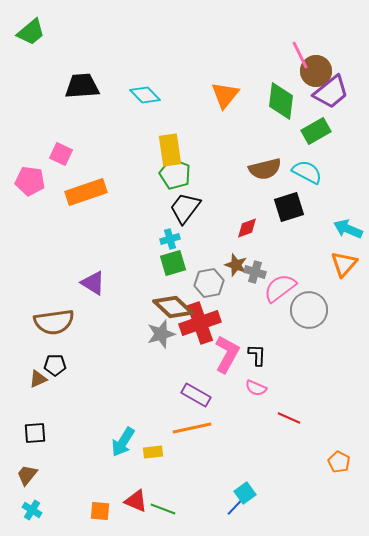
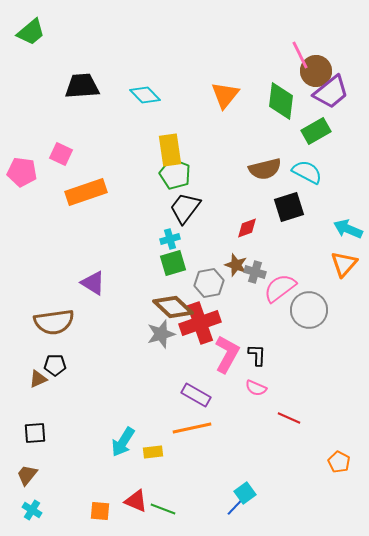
pink pentagon at (30, 181): moved 8 px left, 9 px up
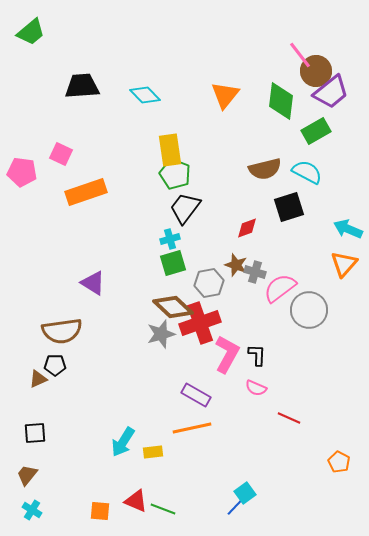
pink line at (300, 55): rotated 12 degrees counterclockwise
brown semicircle at (54, 322): moved 8 px right, 9 px down
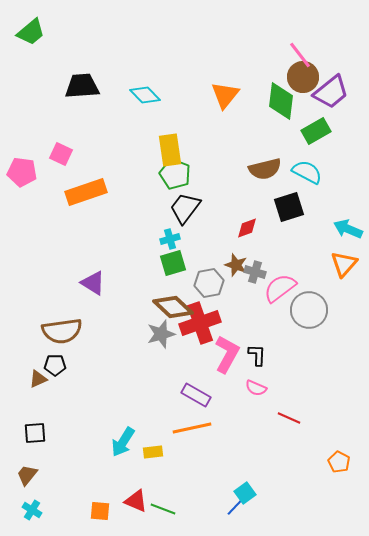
brown circle at (316, 71): moved 13 px left, 6 px down
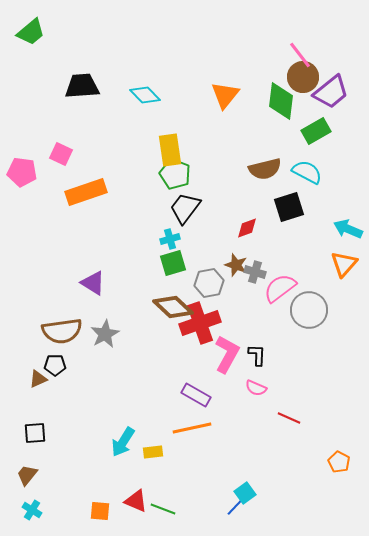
gray star at (161, 334): moved 56 px left; rotated 12 degrees counterclockwise
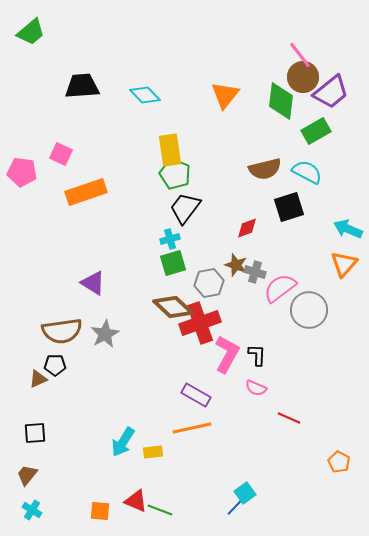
green line at (163, 509): moved 3 px left, 1 px down
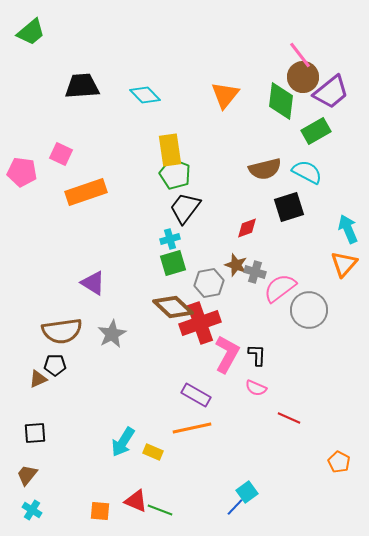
cyan arrow at (348, 229): rotated 44 degrees clockwise
gray star at (105, 334): moved 7 px right
yellow rectangle at (153, 452): rotated 30 degrees clockwise
cyan square at (245, 493): moved 2 px right, 1 px up
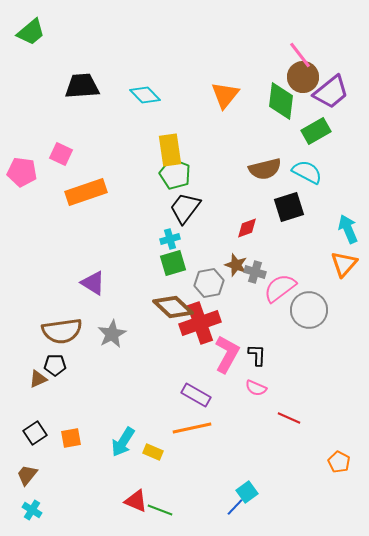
black square at (35, 433): rotated 30 degrees counterclockwise
orange square at (100, 511): moved 29 px left, 73 px up; rotated 15 degrees counterclockwise
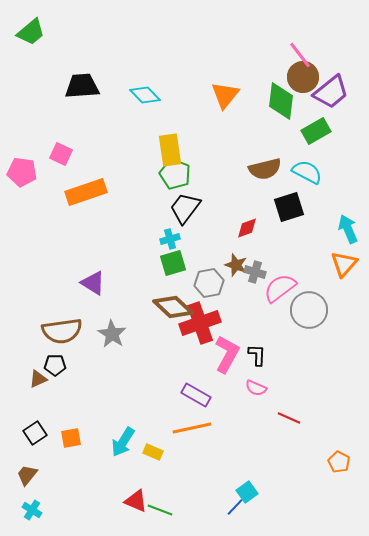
gray star at (112, 334): rotated 12 degrees counterclockwise
